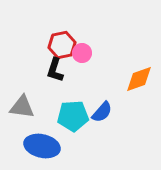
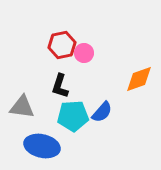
pink circle: moved 2 px right
black L-shape: moved 5 px right, 16 px down
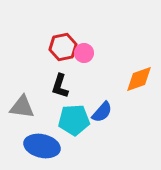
red hexagon: moved 1 px right, 2 px down
cyan pentagon: moved 1 px right, 4 px down
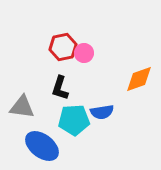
black L-shape: moved 2 px down
blue semicircle: rotated 40 degrees clockwise
blue ellipse: rotated 24 degrees clockwise
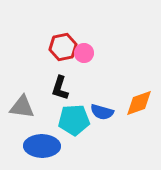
orange diamond: moved 24 px down
blue semicircle: rotated 25 degrees clockwise
blue ellipse: rotated 36 degrees counterclockwise
